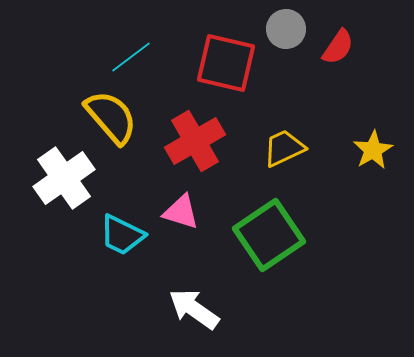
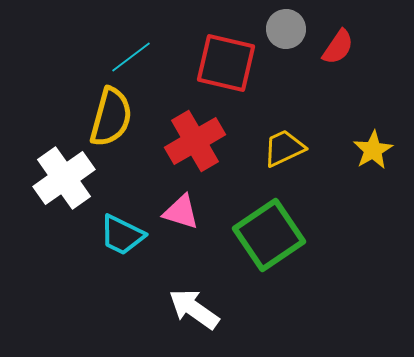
yellow semicircle: rotated 56 degrees clockwise
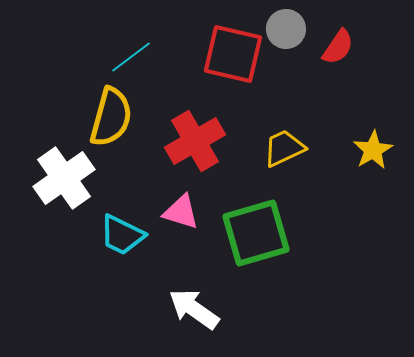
red square: moved 7 px right, 9 px up
green square: moved 13 px left, 2 px up; rotated 18 degrees clockwise
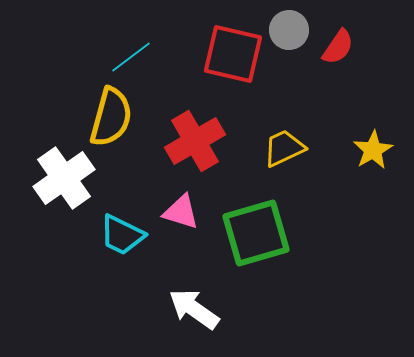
gray circle: moved 3 px right, 1 px down
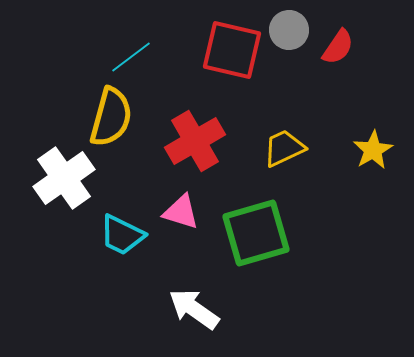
red square: moved 1 px left, 4 px up
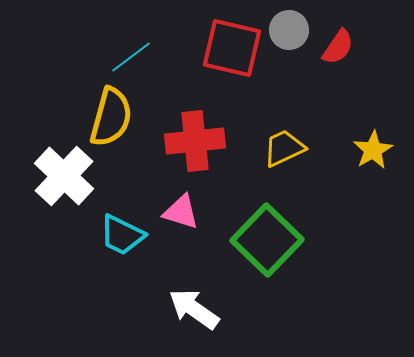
red square: moved 2 px up
red cross: rotated 24 degrees clockwise
white cross: moved 2 px up; rotated 12 degrees counterclockwise
green square: moved 11 px right, 7 px down; rotated 30 degrees counterclockwise
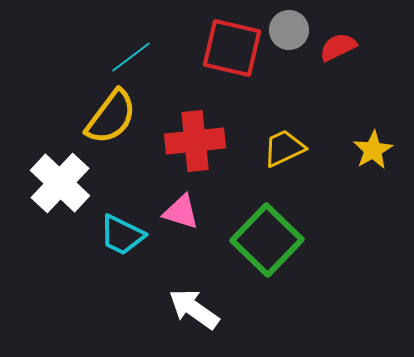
red semicircle: rotated 150 degrees counterclockwise
yellow semicircle: rotated 22 degrees clockwise
white cross: moved 4 px left, 7 px down
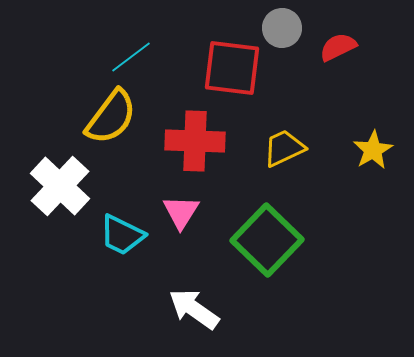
gray circle: moved 7 px left, 2 px up
red square: moved 20 px down; rotated 6 degrees counterclockwise
red cross: rotated 8 degrees clockwise
white cross: moved 3 px down
pink triangle: rotated 45 degrees clockwise
